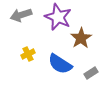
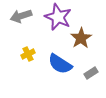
gray arrow: moved 1 px down
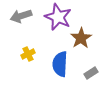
blue semicircle: rotated 60 degrees clockwise
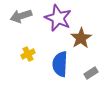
purple star: moved 1 px down
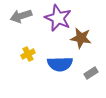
brown star: rotated 30 degrees counterclockwise
blue semicircle: rotated 95 degrees counterclockwise
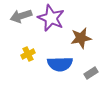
purple star: moved 7 px left
brown star: rotated 20 degrees counterclockwise
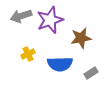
purple star: moved 1 px left, 2 px down; rotated 28 degrees clockwise
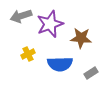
purple star: moved 4 px down
brown star: rotated 15 degrees clockwise
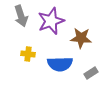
gray arrow: rotated 90 degrees counterclockwise
purple star: moved 1 px right, 3 px up
yellow cross: rotated 32 degrees clockwise
